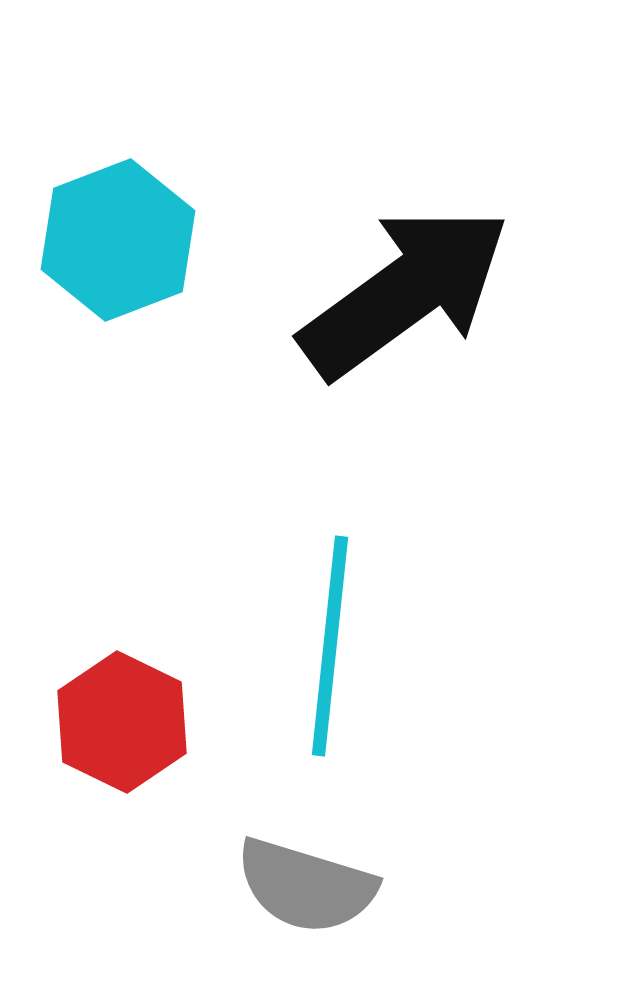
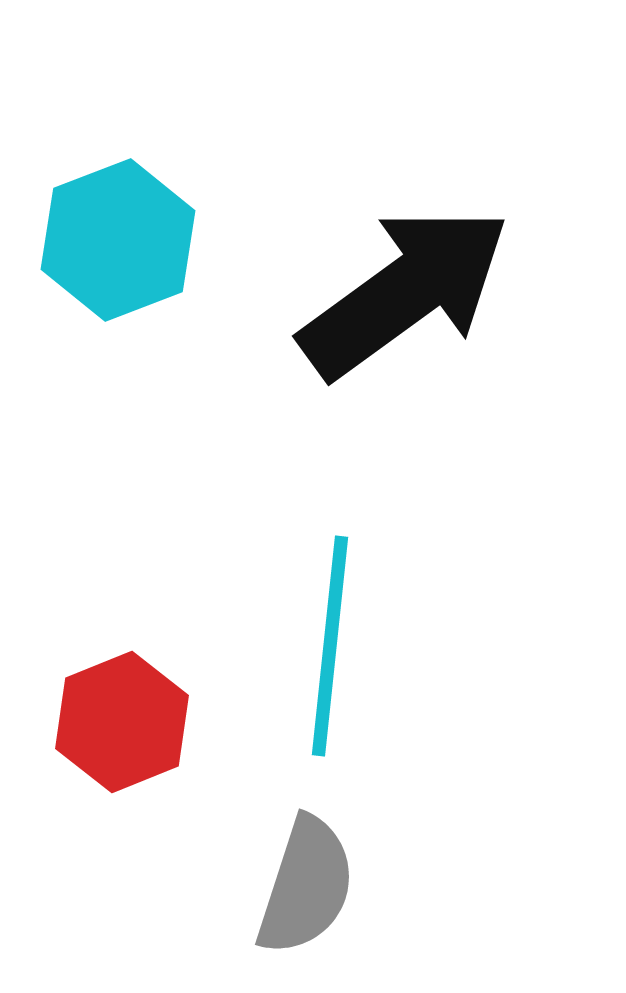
red hexagon: rotated 12 degrees clockwise
gray semicircle: rotated 89 degrees counterclockwise
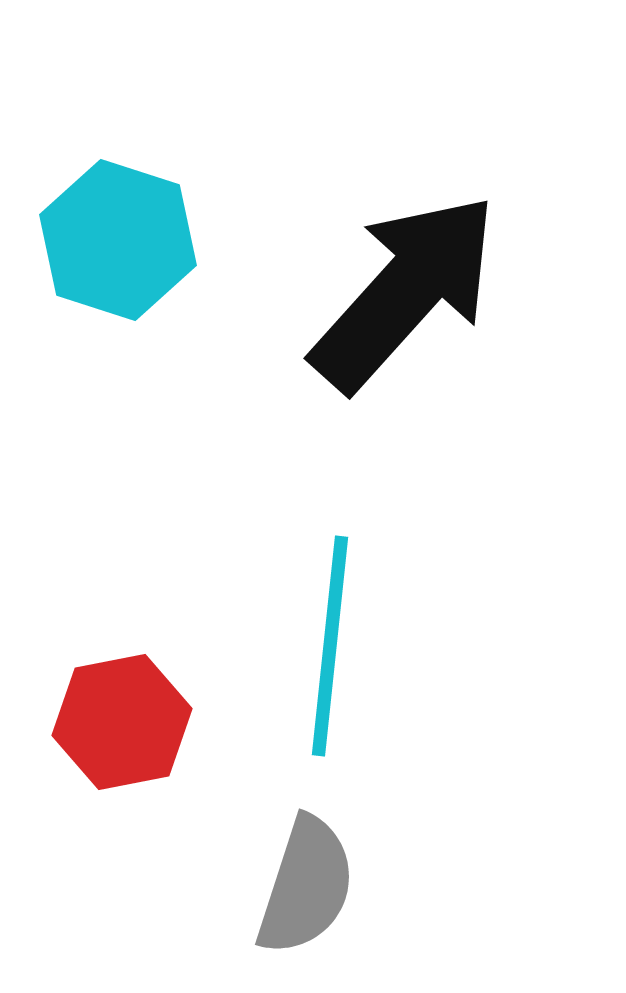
cyan hexagon: rotated 21 degrees counterclockwise
black arrow: rotated 12 degrees counterclockwise
red hexagon: rotated 11 degrees clockwise
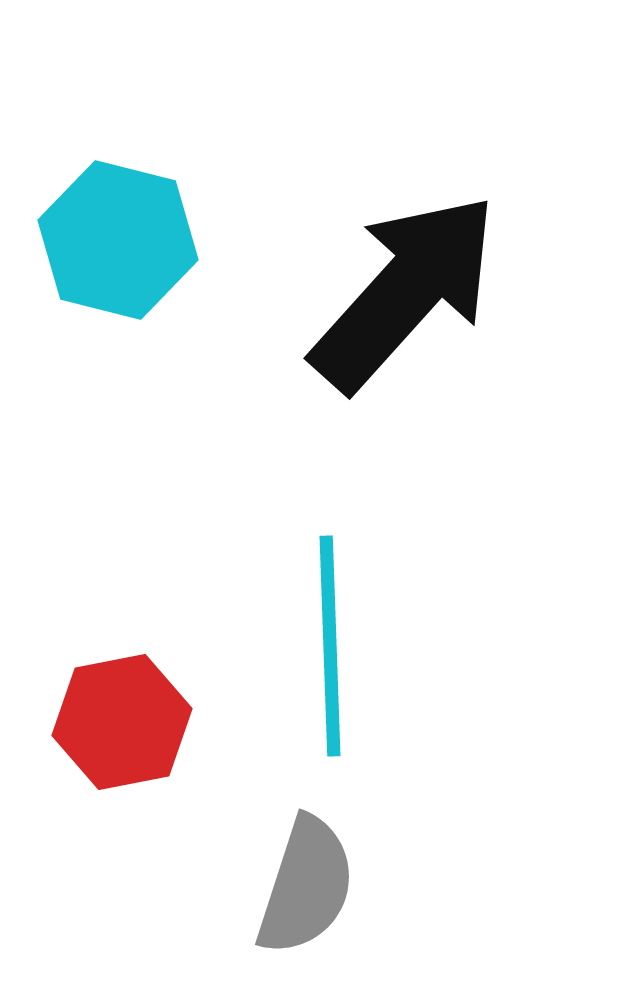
cyan hexagon: rotated 4 degrees counterclockwise
cyan line: rotated 8 degrees counterclockwise
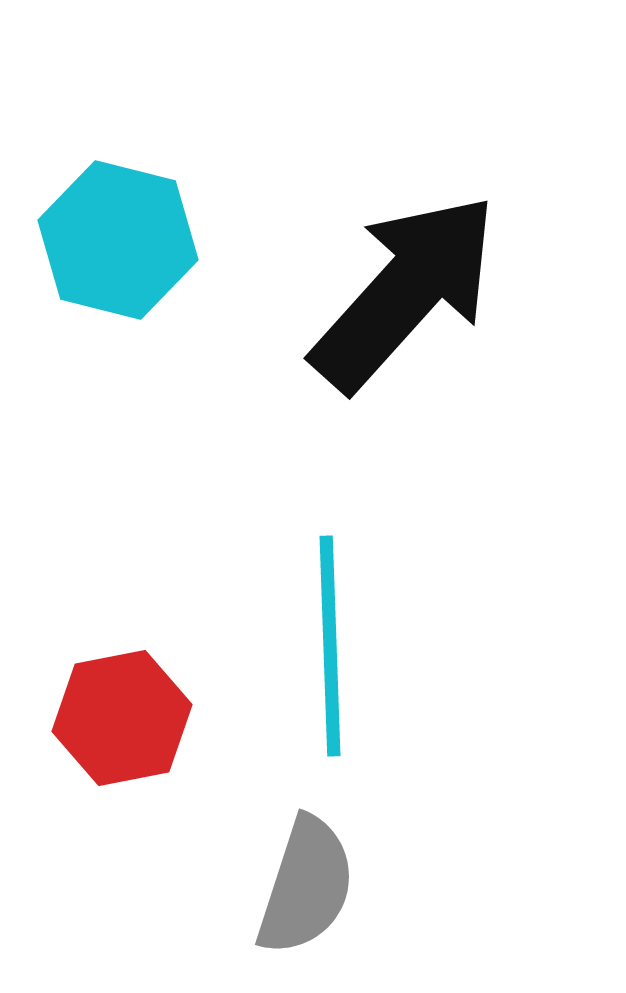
red hexagon: moved 4 px up
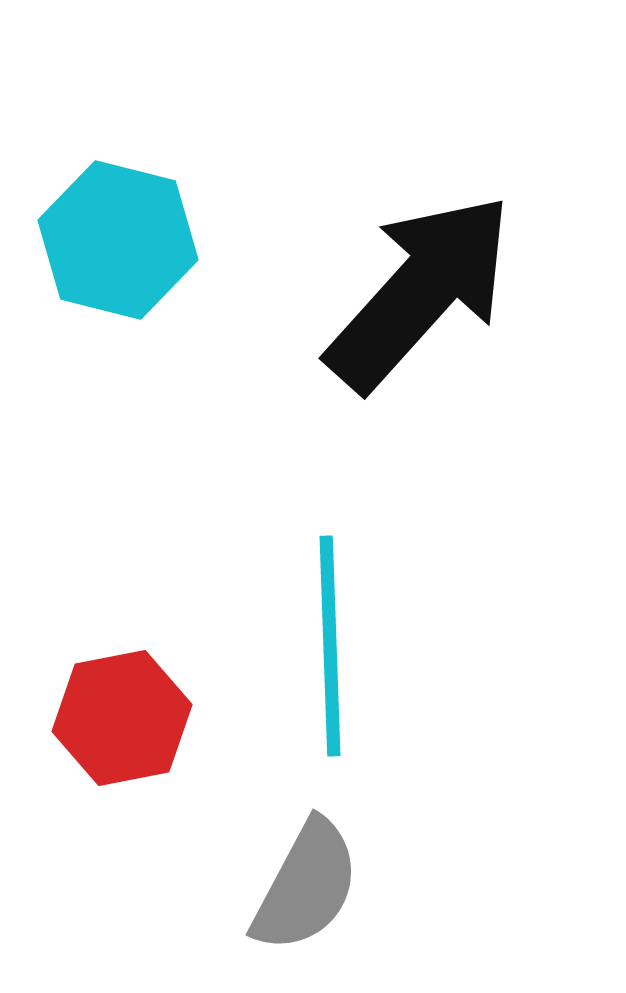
black arrow: moved 15 px right
gray semicircle: rotated 10 degrees clockwise
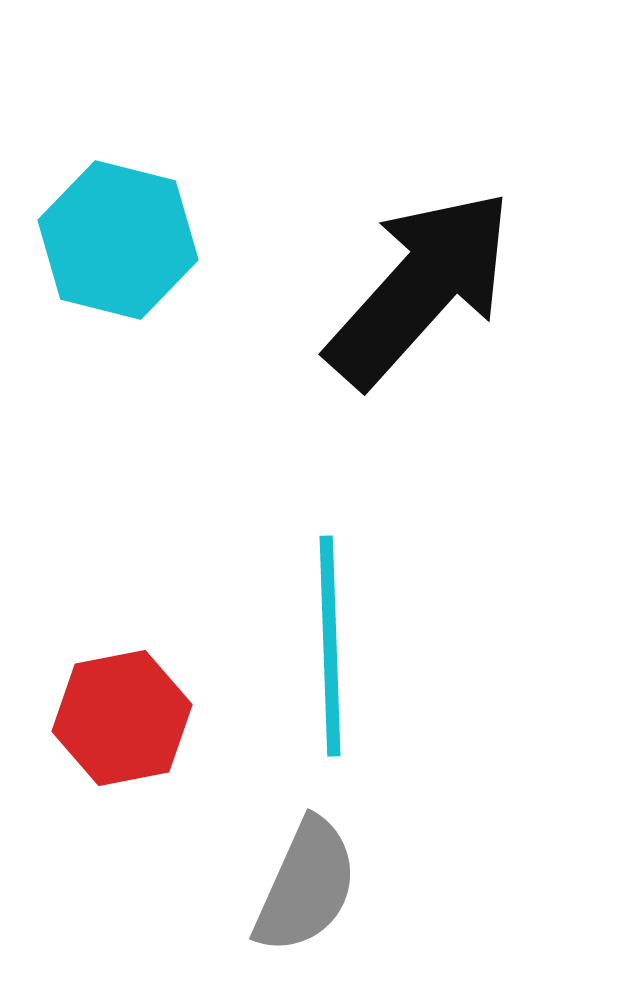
black arrow: moved 4 px up
gray semicircle: rotated 4 degrees counterclockwise
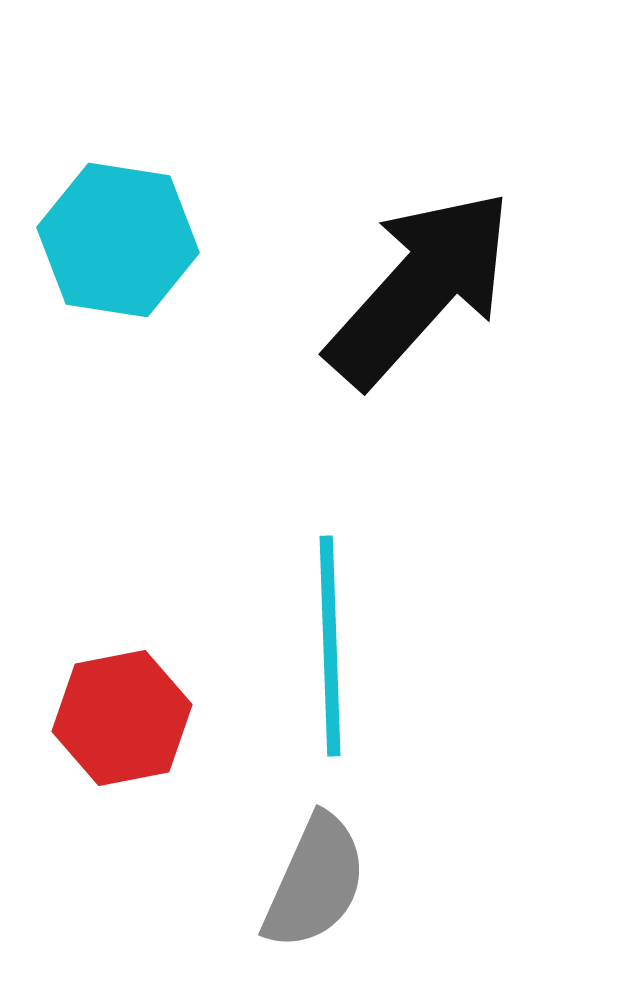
cyan hexagon: rotated 5 degrees counterclockwise
gray semicircle: moved 9 px right, 4 px up
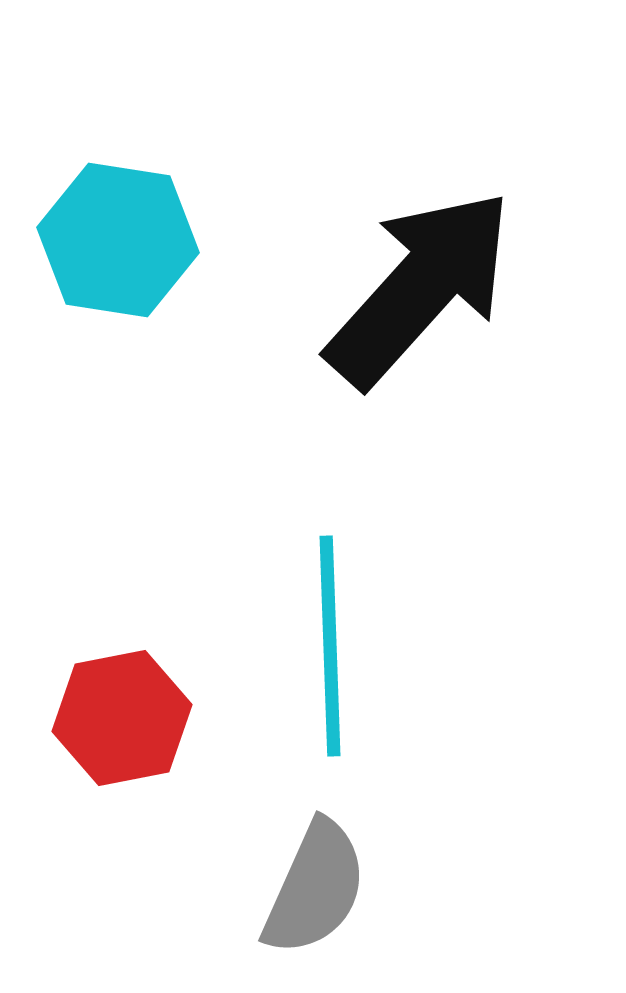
gray semicircle: moved 6 px down
